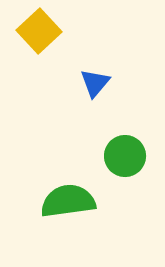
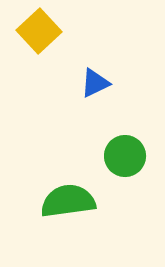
blue triangle: rotated 24 degrees clockwise
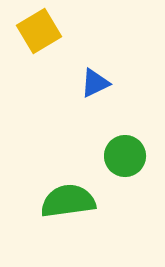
yellow square: rotated 12 degrees clockwise
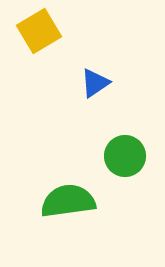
blue triangle: rotated 8 degrees counterclockwise
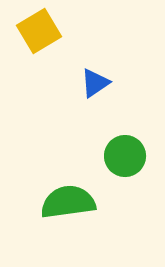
green semicircle: moved 1 px down
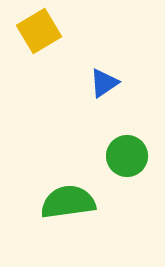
blue triangle: moved 9 px right
green circle: moved 2 px right
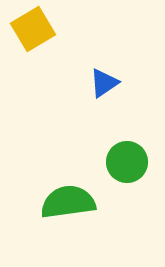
yellow square: moved 6 px left, 2 px up
green circle: moved 6 px down
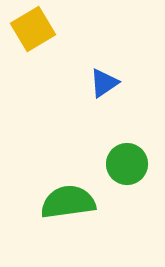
green circle: moved 2 px down
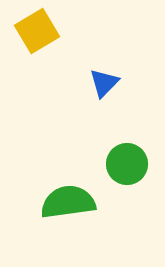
yellow square: moved 4 px right, 2 px down
blue triangle: rotated 12 degrees counterclockwise
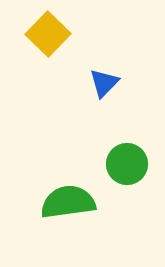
yellow square: moved 11 px right, 3 px down; rotated 15 degrees counterclockwise
